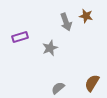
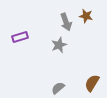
gray star: moved 9 px right, 3 px up
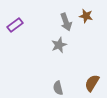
purple rectangle: moved 5 px left, 12 px up; rotated 21 degrees counterclockwise
gray semicircle: rotated 64 degrees counterclockwise
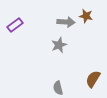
gray arrow: rotated 66 degrees counterclockwise
brown semicircle: moved 1 px right, 4 px up
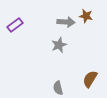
brown semicircle: moved 3 px left
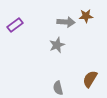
brown star: rotated 16 degrees counterclockwise
gray star: moved 2 px left
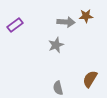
gray star: moved 1 px left
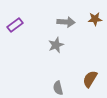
brown star: moved 9 px right, 3 px down
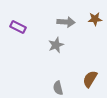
purple rectangle: moved 3 px right, 2 px down; rotated 63 degrees clockwise
